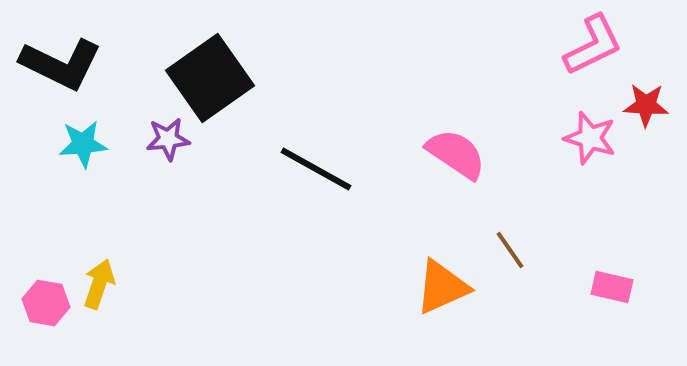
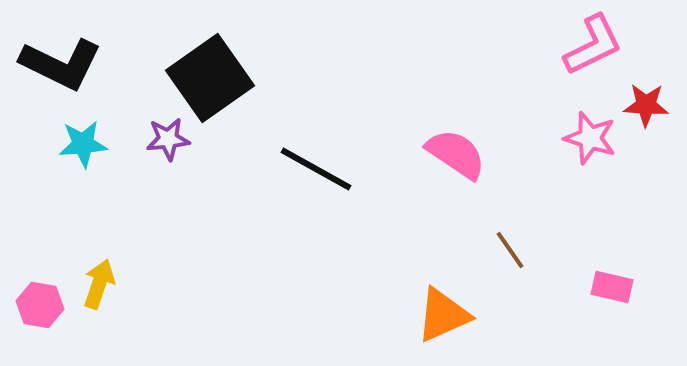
orange triangle: moved 1 px right, 28 px down
pink hexagon: moved 6 px left, 2 px down
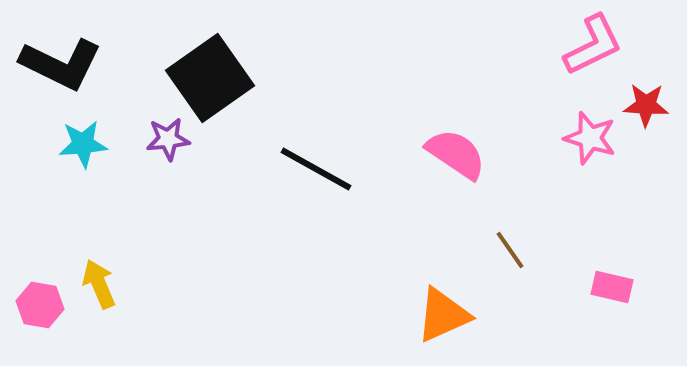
yellow arrow: rotated 42 degrees counterclockwise
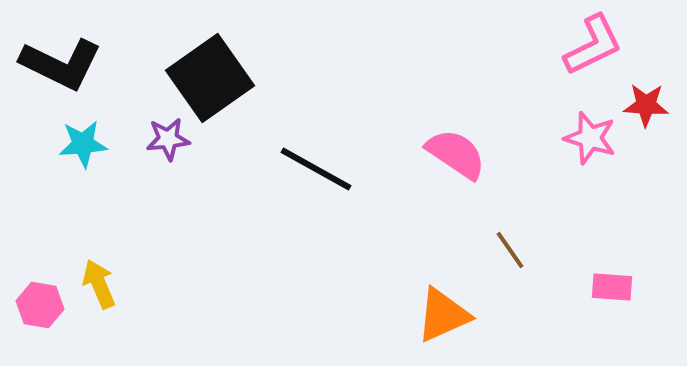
pink rectangle: rotated 9 degrees counterclockwise
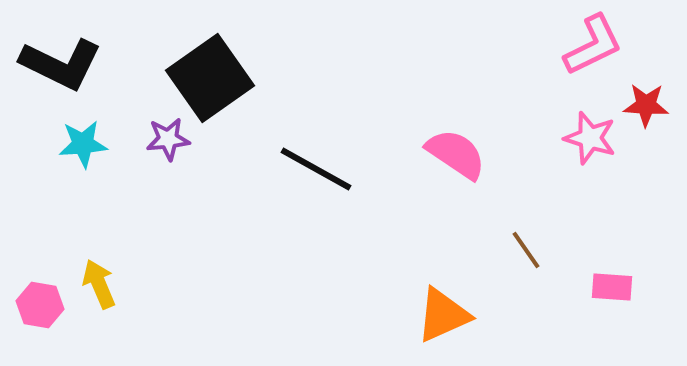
brown line: moved 16 px right
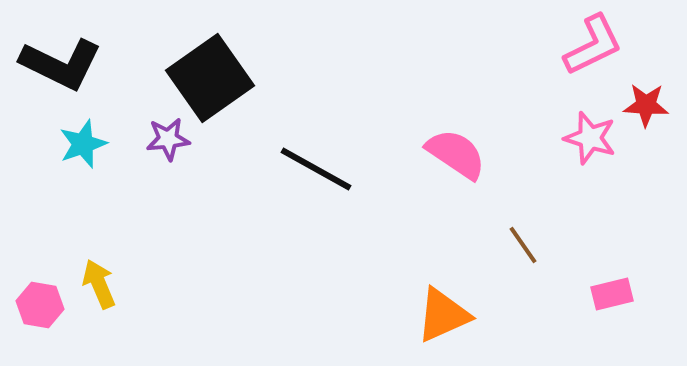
cyan star: rotated 15 degrees counterclockwise
brown line: moved 3 px left, 5 px up
pink rectangle: moved 7 px down; rotated 18 degrees counterclockwise
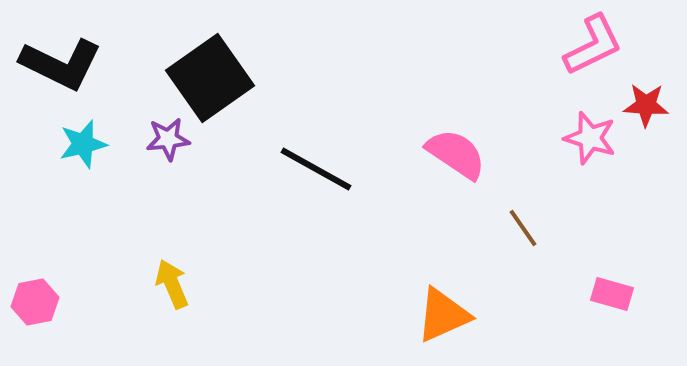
cyan star: rotated 6 degrees clockwise
brown line: moved 17 px up
yellow arrow: moved 73 px right
pink rectangle: rotated 30 degrees clockwise
pink hexagon: moved 5 px left, 3 px up; rotated 21 degrees counterclockwise
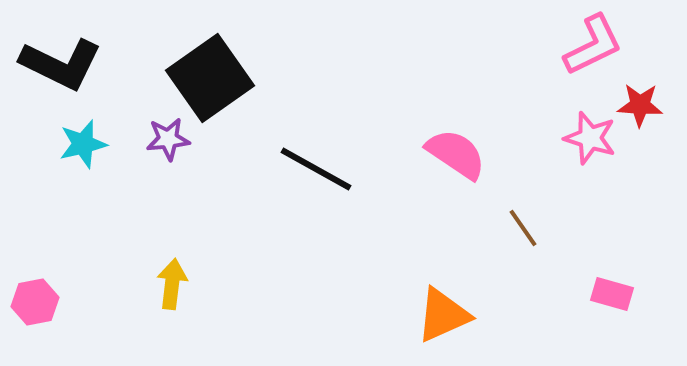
red star: moved 6 px left
yellow arrow: rotated 30 degrees clockwise
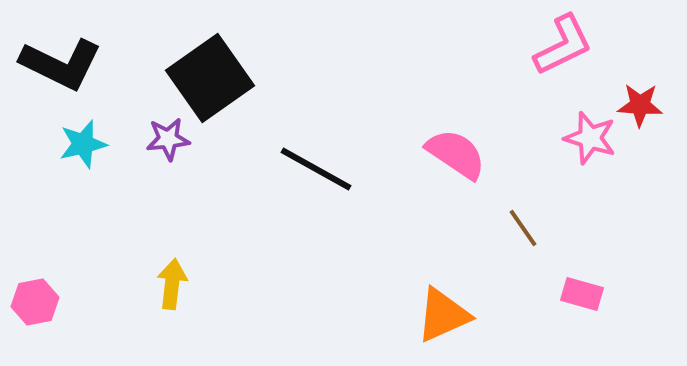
pink L-shape: moved 30 px left
pink rectangle: moved 30 px left
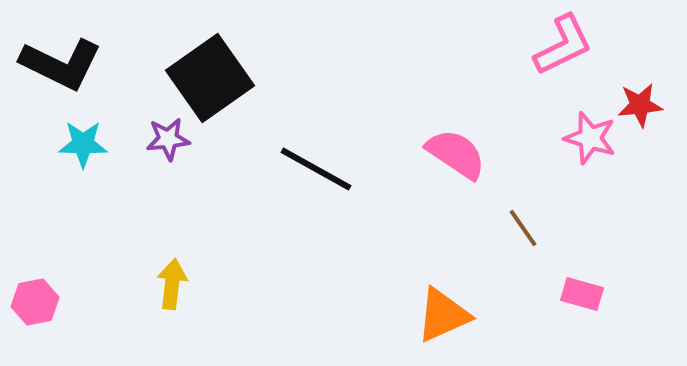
red star: rotated 9 degrees counterclockwise
cyan star: rotated 15 degrees clockwise
